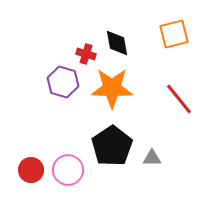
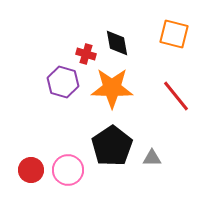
orange square: rotated 28 degrees clockwise
red line: moved 3 px left, 3 px up
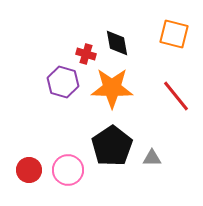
red circle: moved 2 px left
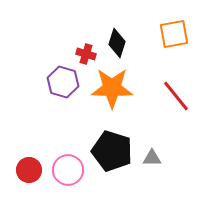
orange square: rotated 24 degrees counterclockwise
black diamond: rotated 28 degrees clockwise
black pentagon: moved 5 px down; rotated 21 degrees counterclockwise
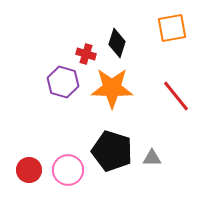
orange square: moved 2 px left, 6 px up
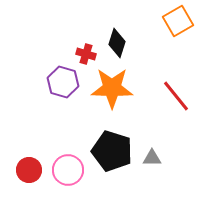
orange square: moved 6 px right, 7 px up; rotated 20 degrees counterclockwise
